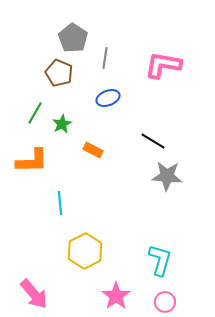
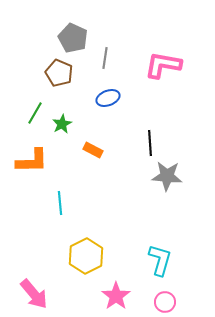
gray pentagon: rotated 8 degrees counterclockwise
black line: moved 3 px left, 2 px down; rotated 55 degrees clockwise
yellow hexagon: moved 1 px right, 5 px down
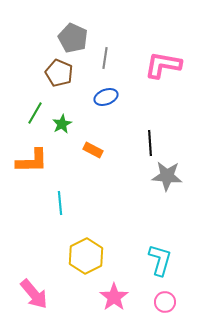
blue ellipse: moved 2 px left, 1 px up
pink star: moved 2 px left, 1 px down
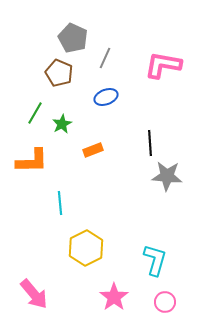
gray line: rotated 15 degrees clockwise
orange rectangle: rotated 48 degrees counterclockwise
yellow hexagon: moved 8 px up
cyan L-shape: moved 5 px left
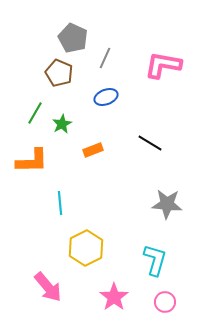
black line: rotated 55 degrees counterclockwise
gray star: moved 28 px down
pink arrow: moved 14 px right, 7 px up
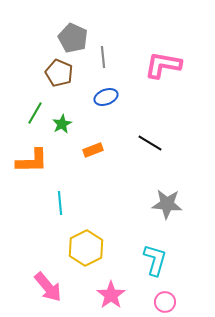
gray line: moved 2 px left, 1 px up; rotated 30 degrees counterclockwise
pink star: moved 3 px left, 2 px up
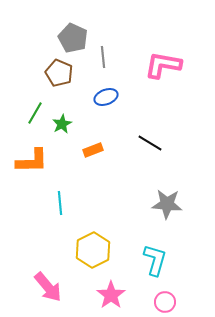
yellow hexagon: moved 7 px right, 2 px down
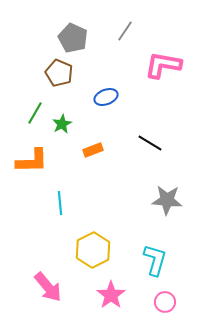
gray line: moved 22 px right, 26 px up; rotated 40 degrees clockwise
gray star: moved 4 px up
